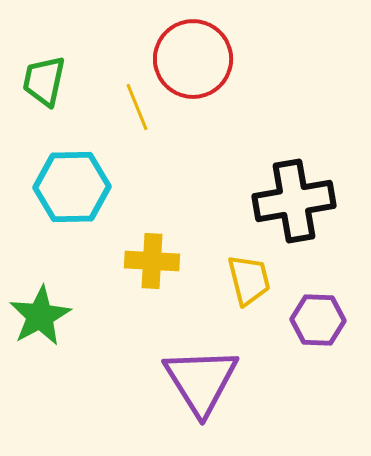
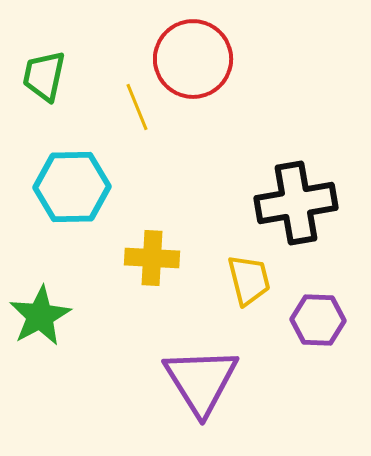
green trapezoid: moved 5 px up
black cross: moved 2 px right, 2 px down
yellow cross: moved 3 px up
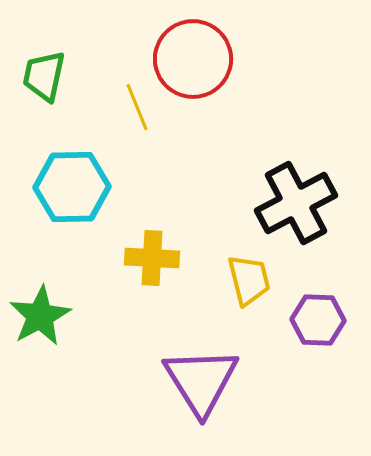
black cross: rotated 18 degrees counterclockwise
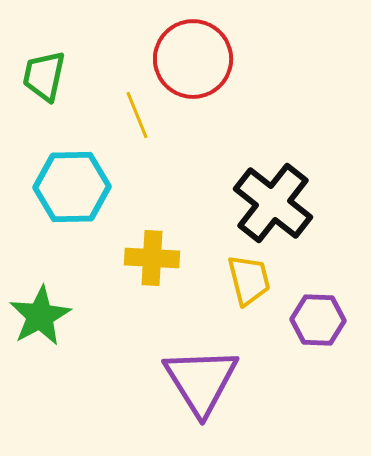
yellow line: moved 8 px down
black cross: moved 23 px left; rotated 24 degrees counterclockwise
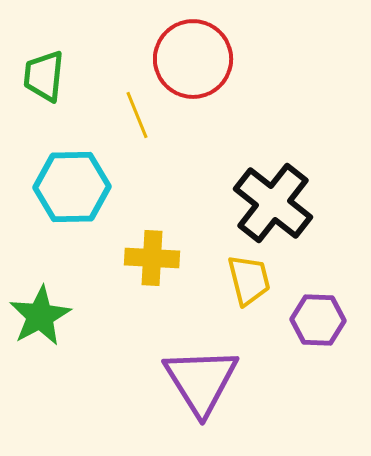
green trapezoid: rotated 6 degrees counterclockwise
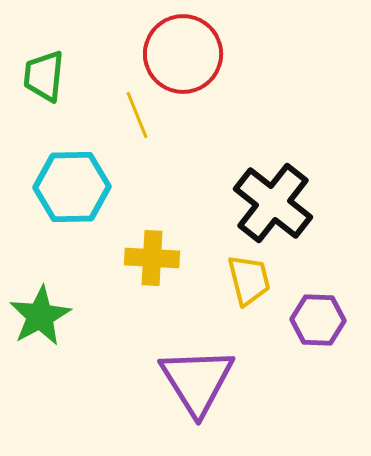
red circle: moved 10 px left, 5 px up
purple triangle: moved 4 px left
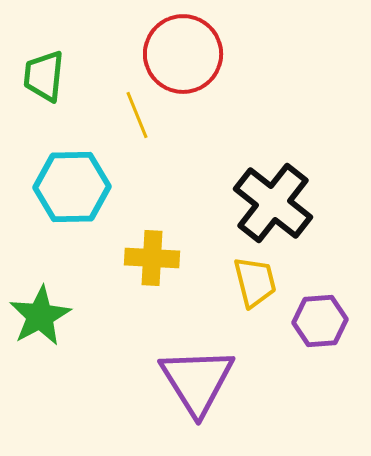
yellow trapezoid: moved 6 px right, 2 px down
purple hexagon: moved 2 px right, 1 px down; rotated 6 degrees counterclockwise
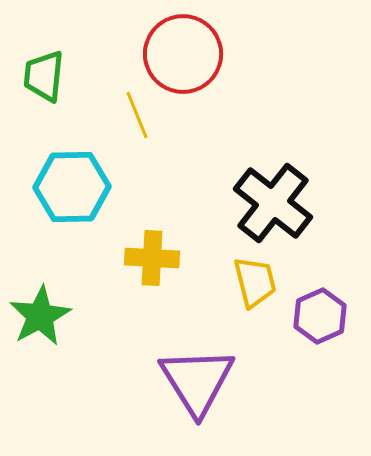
purple hexagon: moved 5 px up; rotated 20 degrees counterclockwise
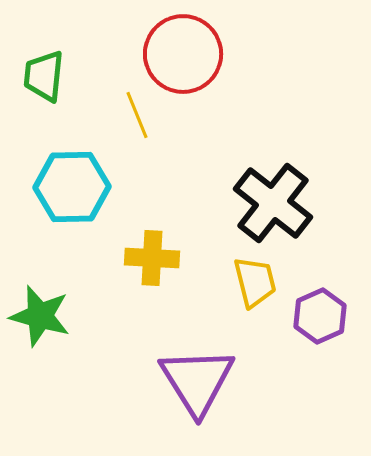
green star: rotated 28 degrees counterclockwise
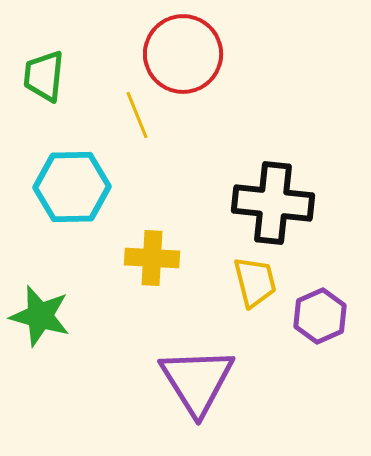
black cross: rotated 32 degrees counterclockwise
